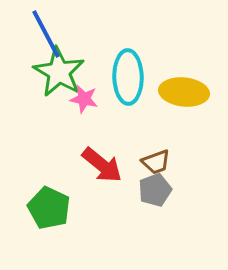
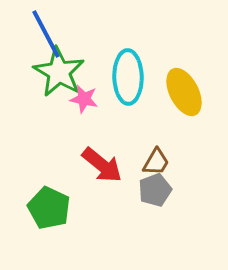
yellow ellipse: rotated 57 degrees clockwise
brown trapezoid: rotated 40 degrees counterclockwise
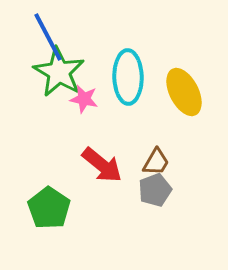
blue line: moved 2 px right, 3 px down
green pentagon: rotated 9 degrees clockwise
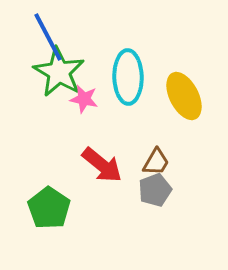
yellow ellipse: moved 4 px down
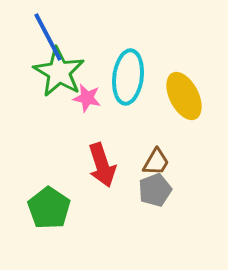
cyan ellipse: rotated 8 degrees clockwise
pink star: moved 3 px right, 1 px up
red arrow: rotated 33 degrees clockwise
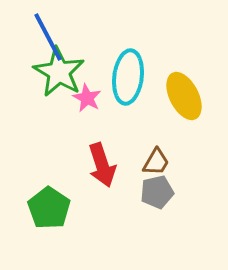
pink star: rotated 16 degrees clockwise
gray pentagon: moved 2 px right, 2 px down; rotated 8 degrees clockwise
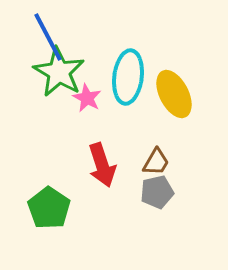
yellow ellipse: moved 10 px left, 2 px up
